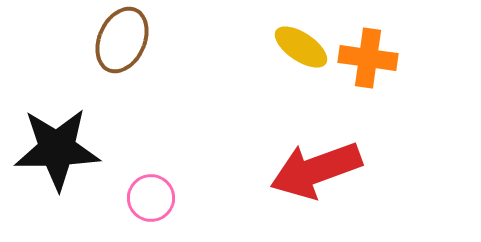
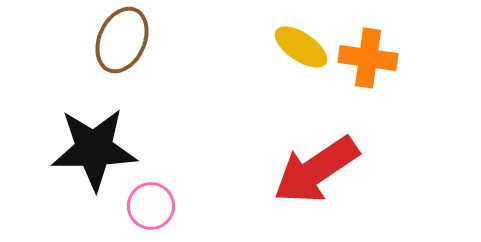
black star: moved 37 px right
red arrow: rotated 14 degrees counterclockwise
pink circle: moved 8 px down
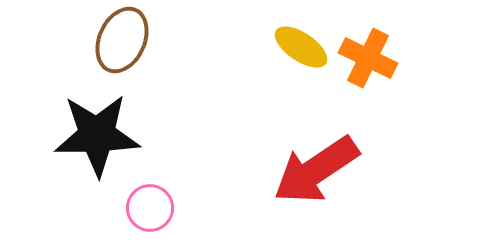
orange cross: rotated 18 degrees clockwise
black star: moved 3 px right, 14 px up
pink circle: moved 1 px left, 2 px down
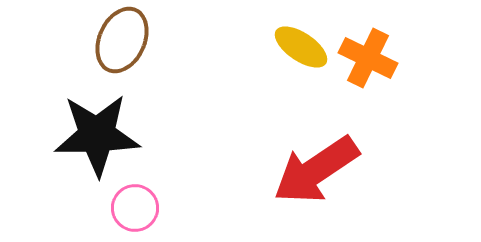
pink circle: moved 15 px left
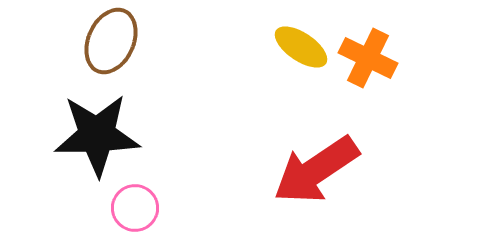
brown ellipse: moved 11 px left, 1 px down
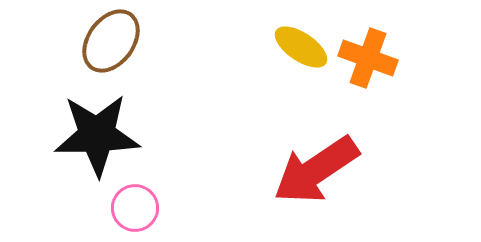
brown ellipse: rotated 12 degrees clockwise
orange cross: rotated 6 degrees counterclockwise
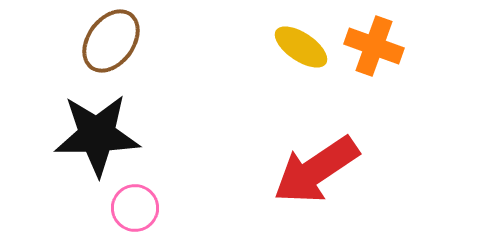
orange cross: moved 6 px right, 12 px up
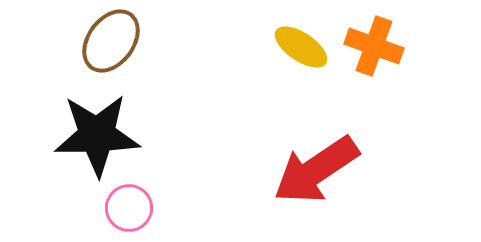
pink circle: moved 6 px left
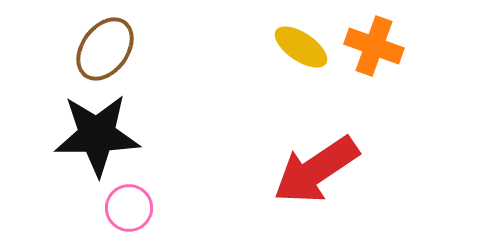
brown ellipse: moved 6 px left, 8 px down
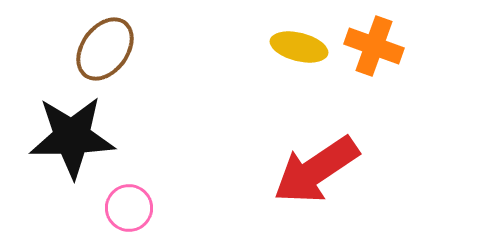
yellow ellipse: moved 2 px left; rotated 20 degrees counterclockwise
black star: moved 25 px left, 2 px down
